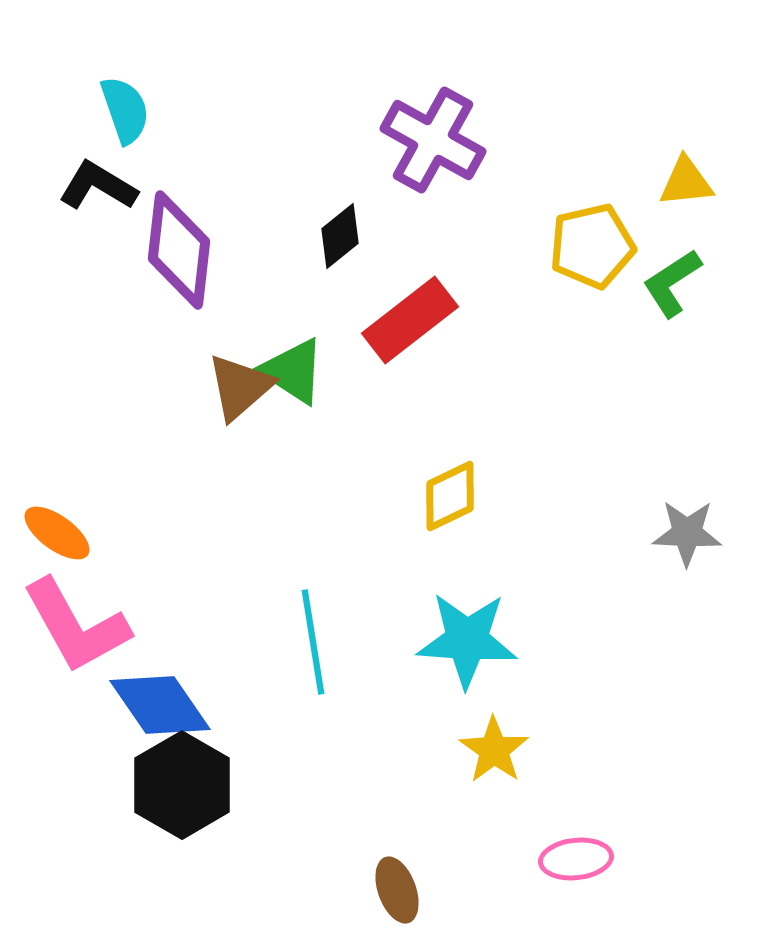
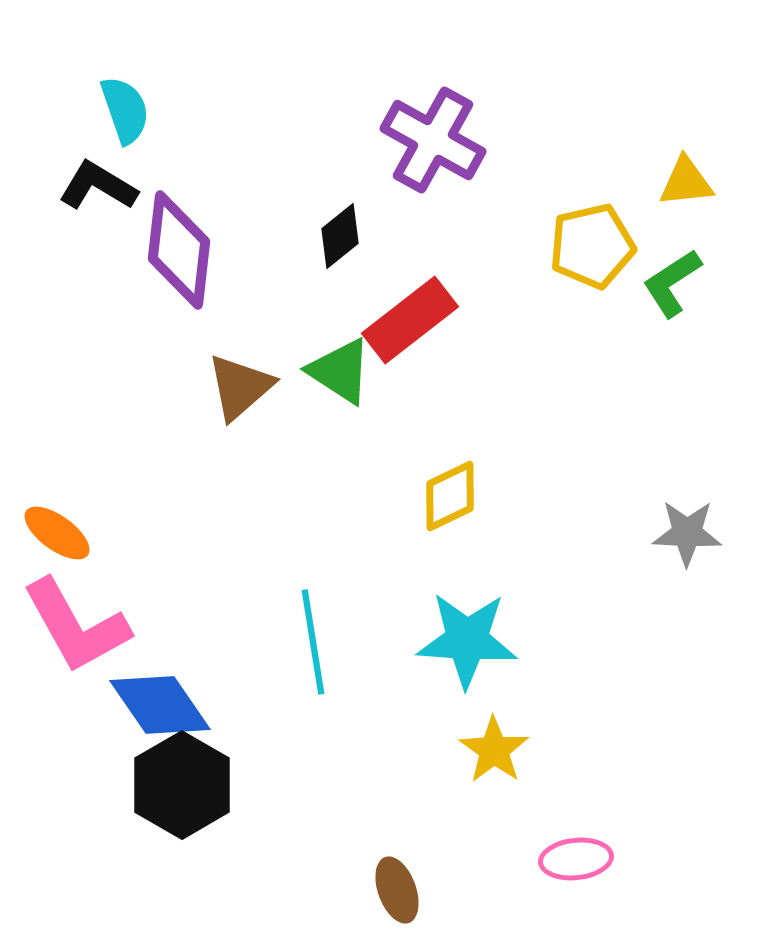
green triangle: moved 47 px right
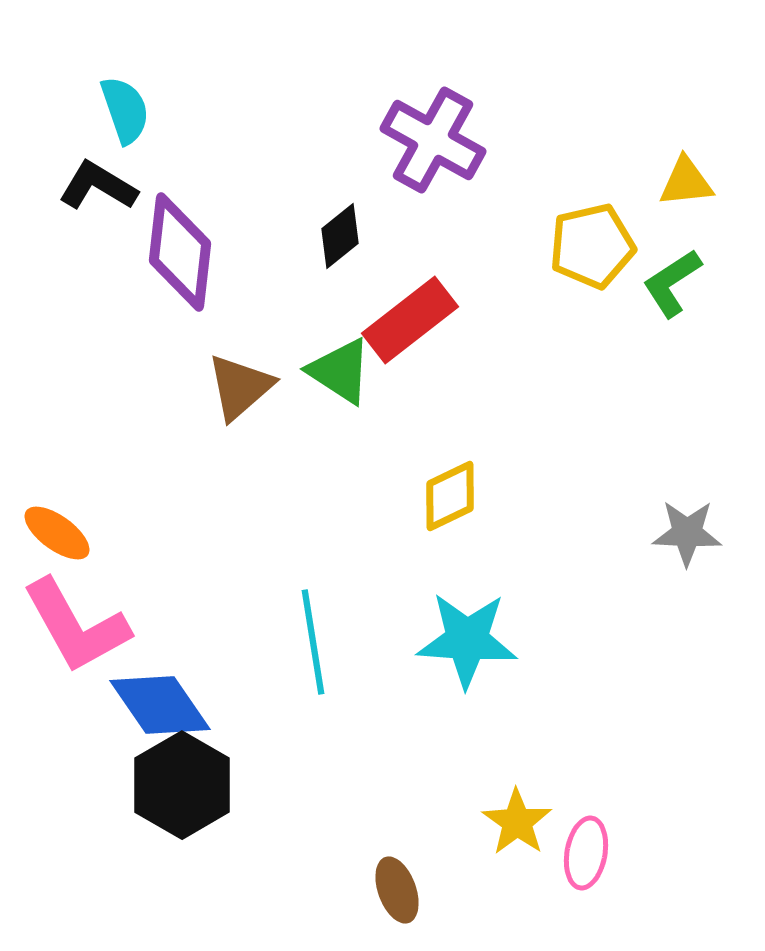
purple diamond: moved 1 px right, 2 px down
yellow star: moved 23 px right, 72 px down
pink ellipse: moved 10 px right, 6 px up; rotated 74 degrees counterclockwise
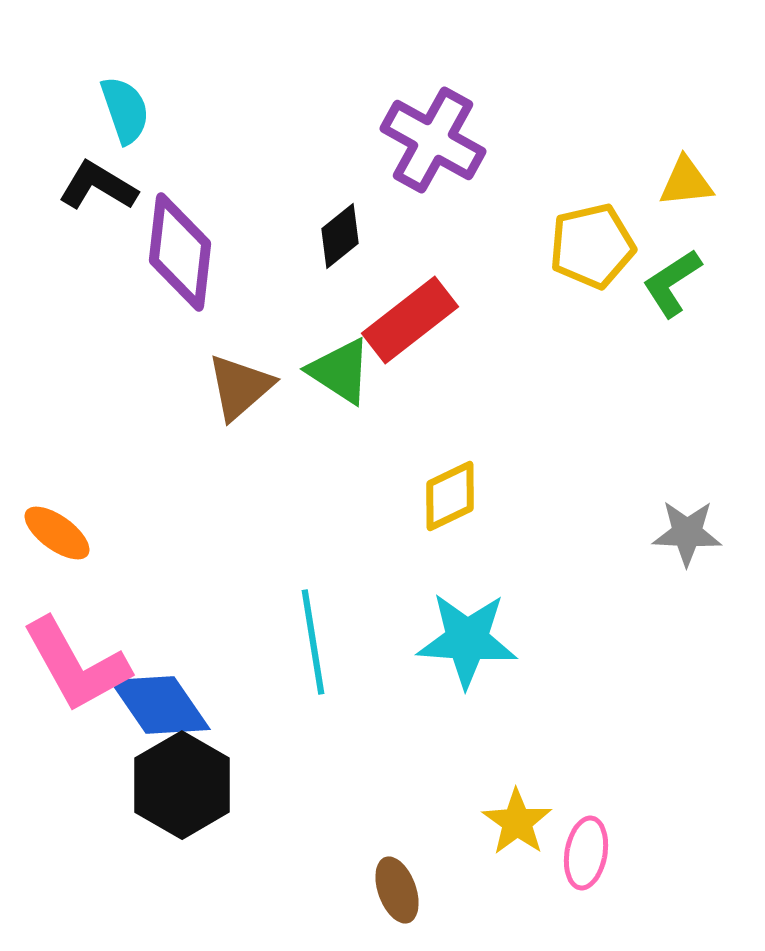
pink L-shape: moved 39 px down
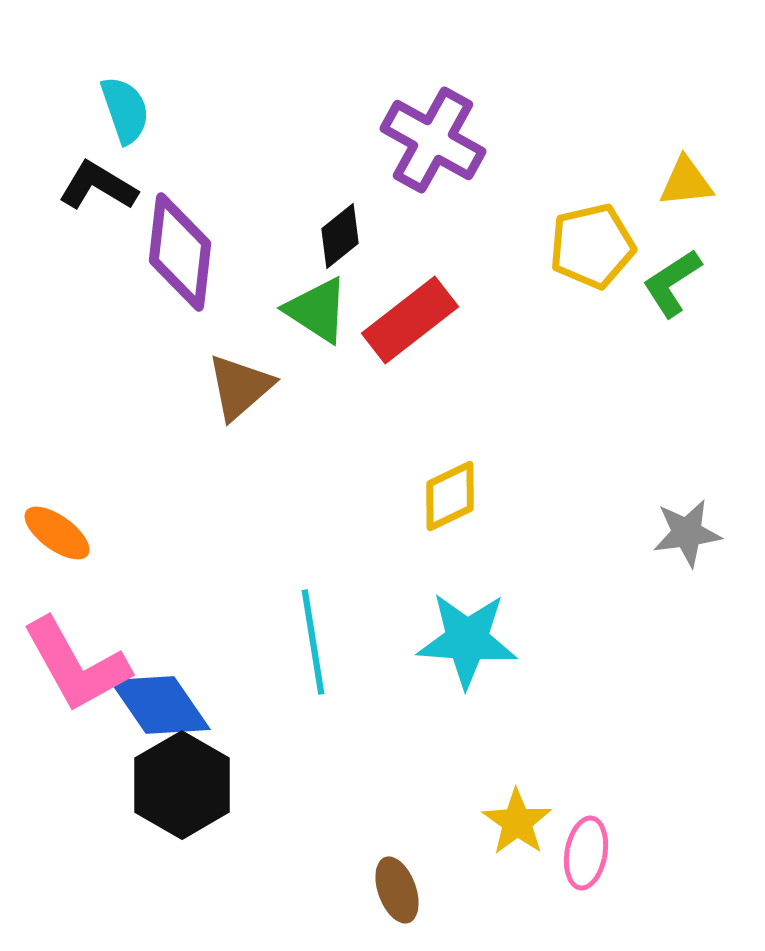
green triangle: moved 23 px left, 61 px up
gray star: rotated 10 degrees counterclockwise
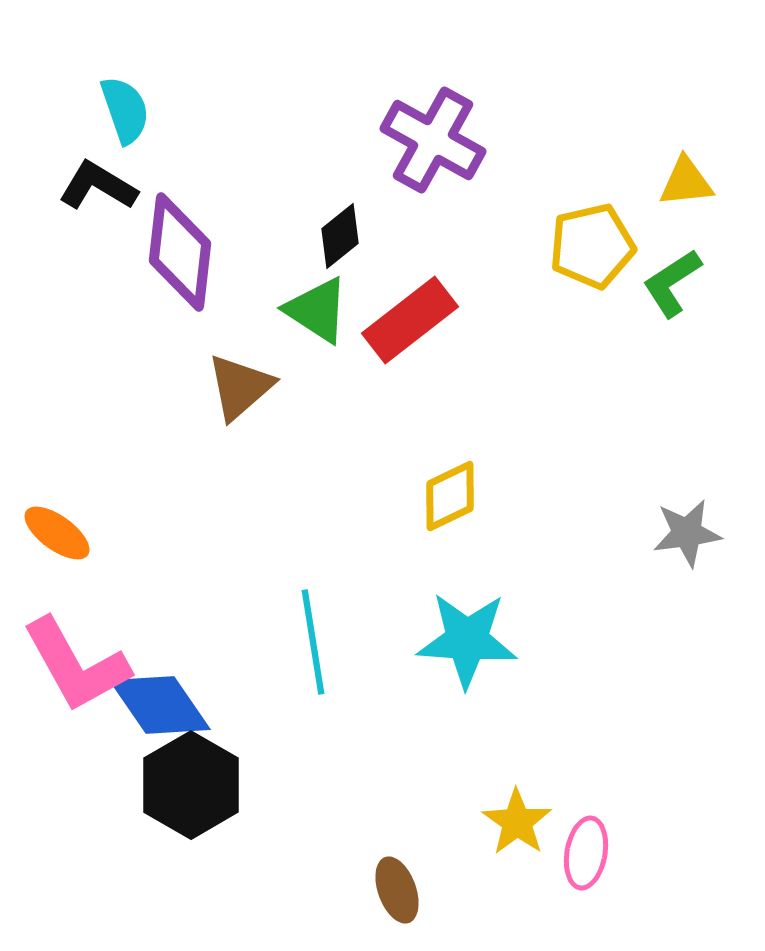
black hexagon: moved 9 px right
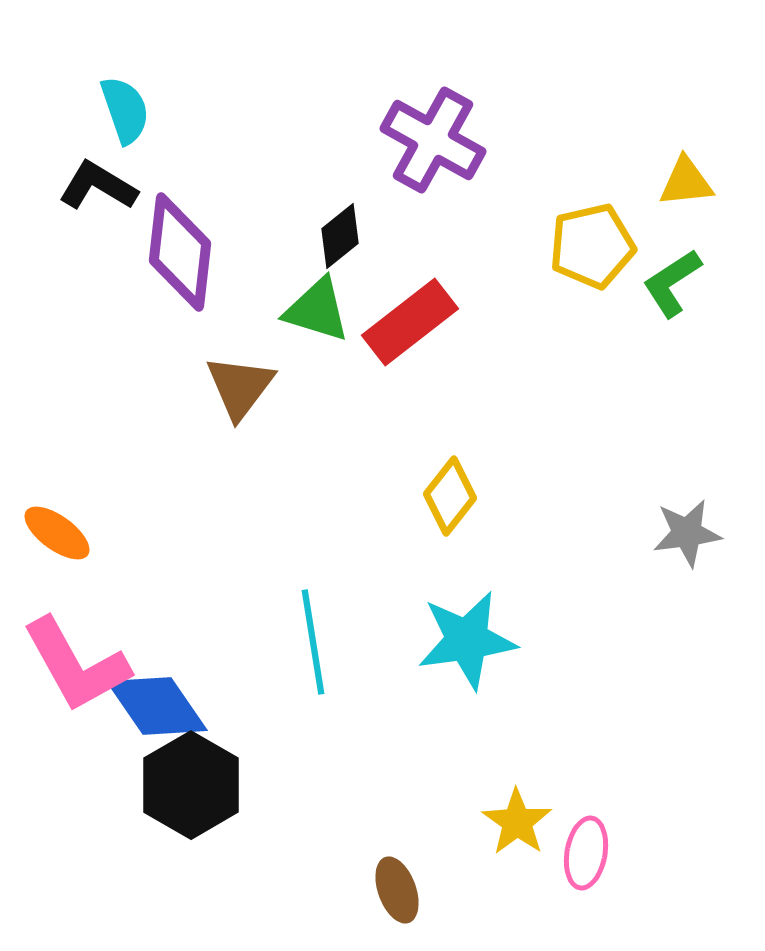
green triangle: rotated 16 degrees counterclockwise
red rectangle: moved 2 px down
brown triangle: rotated 12 degrees counterclockwise
yellow diamond: rotated 26 degrees counterclockwise
cyan star: rotated 12 degrees counterclockwise
blue diamond: moved 3 px left, 1 px down
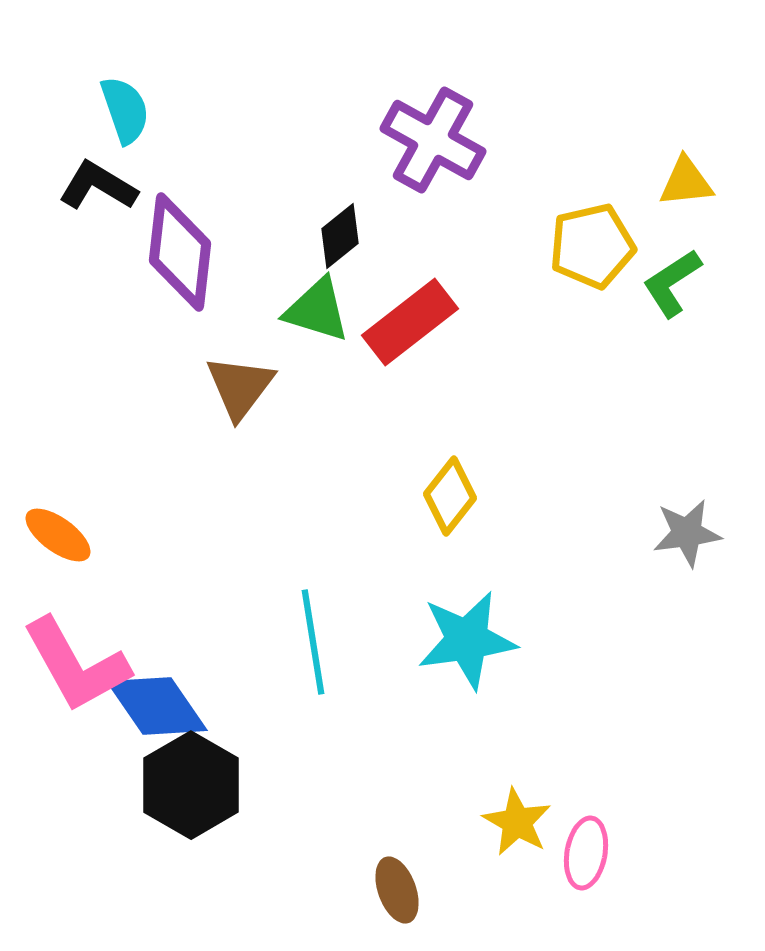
orange ellipse: moved 1 px right, 2 px down
yellow star: rotated 6 degrees counterclockwise
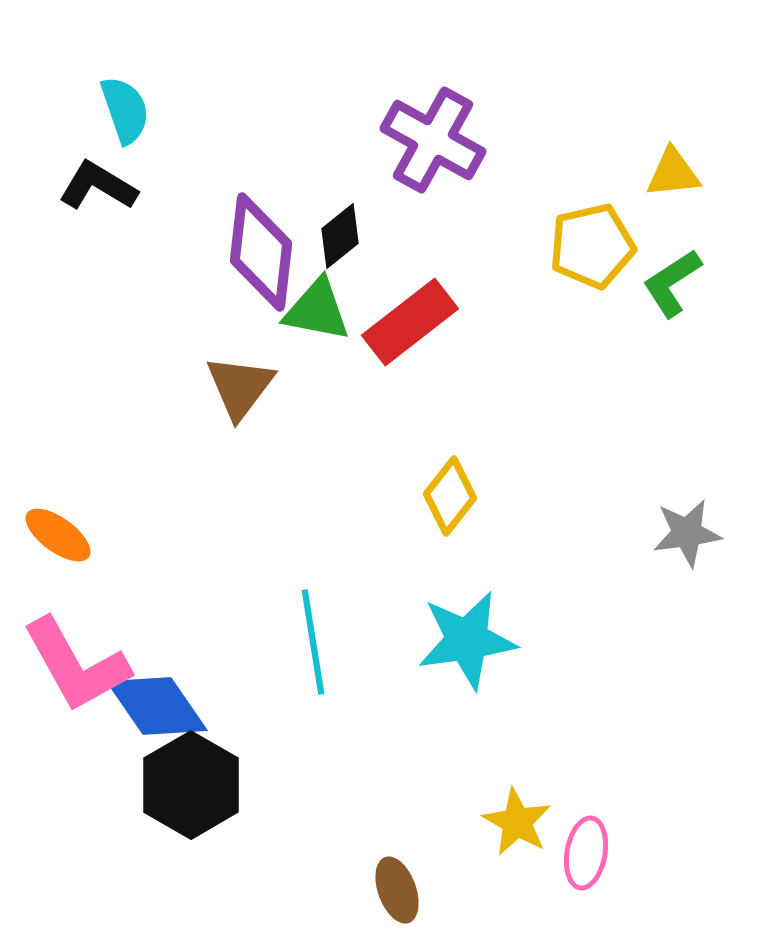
yellow triangle: moved 13 px left, 9 px up
purple diamond: moved 81 px right
green triangle: rotated 6 degrees counterclockwise
